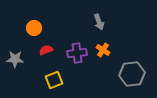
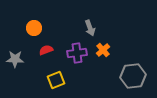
gray arrow: moved 9 px left, 6 px down
orange cross: rotated 16 degrees clockwise
gray hexagon: moved 1 px right, 2 px down
yellow square: moved 2 px right
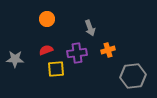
orange circle: moved 13 px right, 9 px up
orange cross: moved 5 px right; rotated 24 degrees clockwise
yellow square: moved 11 px up; rotated 18 degrees clockwise
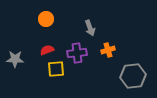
orange circle: moved 1 px left
red semicircle: moved 1 px right
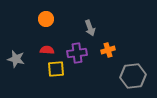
red semicircle: rotated 24 degrees clockwise
gray star: moved 1 px right; rotated 12 degrees clockwise
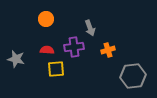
purple cross: moved 3 px left, 6 px up
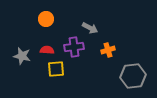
gray arrow: rotated 42 degrees counterclockwise
gray star: moved 6 px right, 3 px up
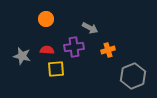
gray hexagon: rotated 15 degrees counterclockwise
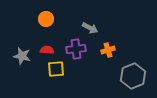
purple cross: moved 2 px right, 2 px down
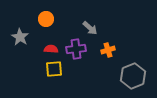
gray arrow: rotated 14 degrees clockwise
red semicircle: moved 4 px right, 1 px up
gray star: moved 2 px left, 19 px up; rotated 18 degrees clockwise
yellow square: moved 2 px left
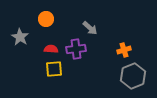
orange cross: moved 16 px right
